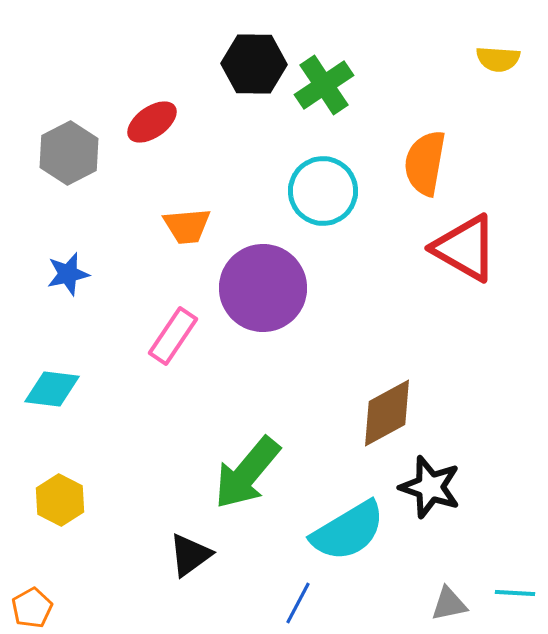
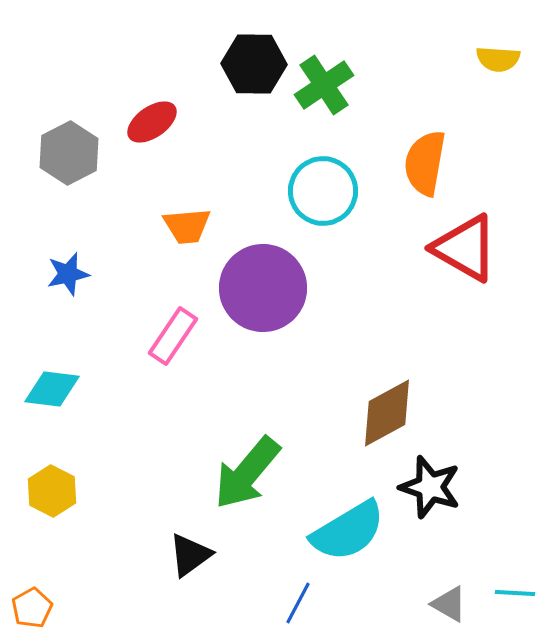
yellow hexagon: moved 8 px left, 9 px up
gray triangle: rotated 42 degrees clockwise
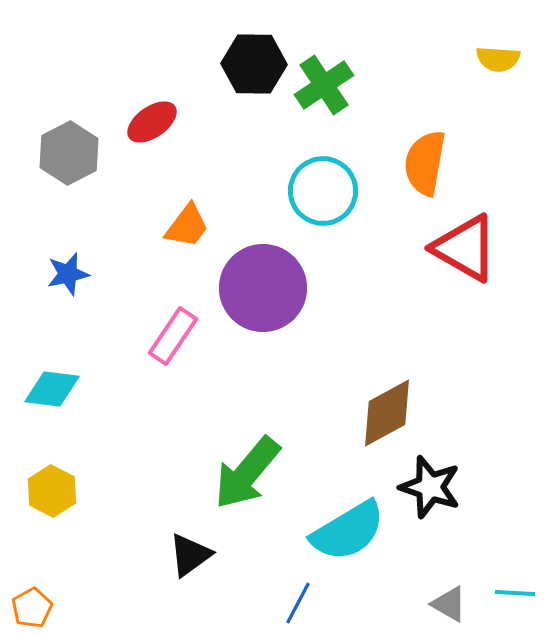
orange trapezoid: rotated 48 degrees counterclockwise
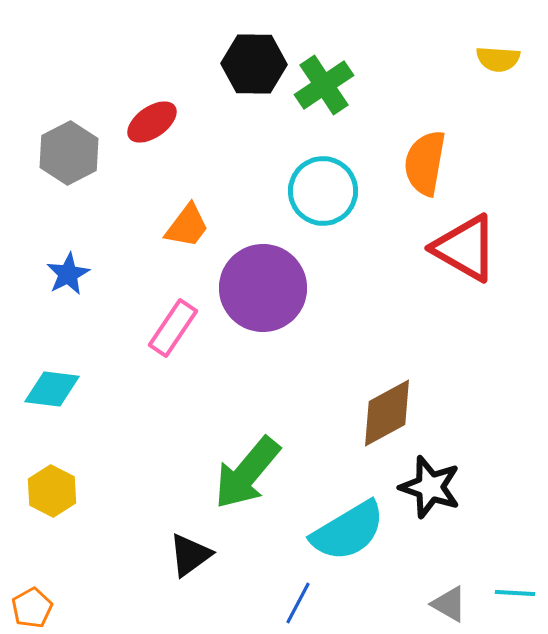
blue star: rotated 15 degrees counterclockwise
pink rectangle: moved 8 px up
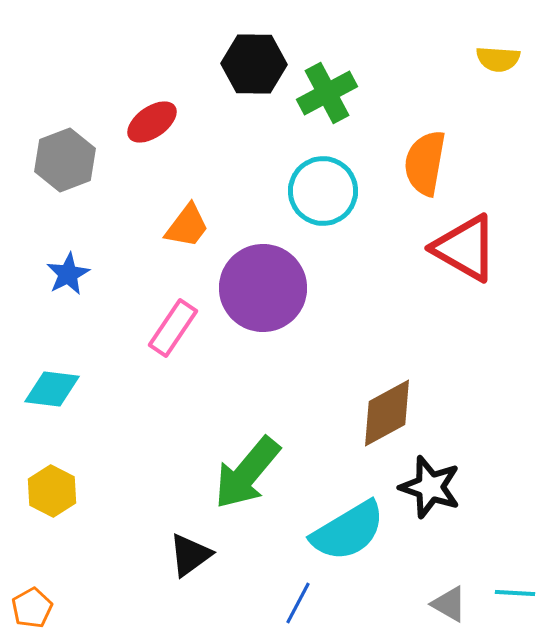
green cross: moved 3 px right, 8 px down; rotated 6 degrees clockwise
gray hexagon: moved 4 px left, 7 px down; rotated 6 degrees clockwise
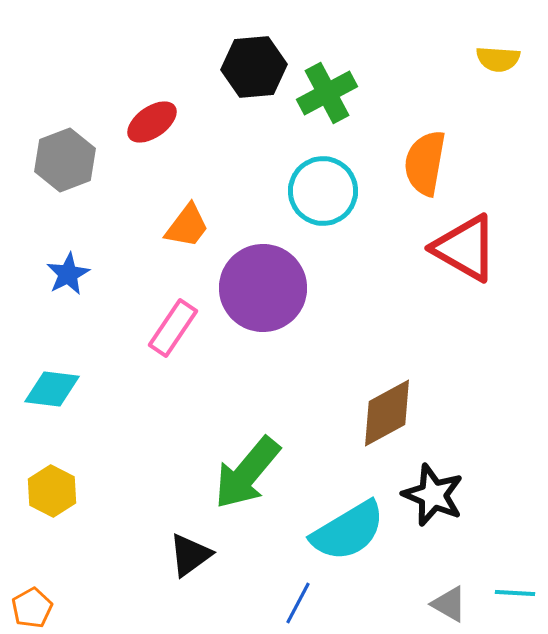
black hexagon: moved 3 px down; rotated 6 degrees counterclockwise
black star: moved 3 px right, 8 px down; rotated 4 degrees clockwise
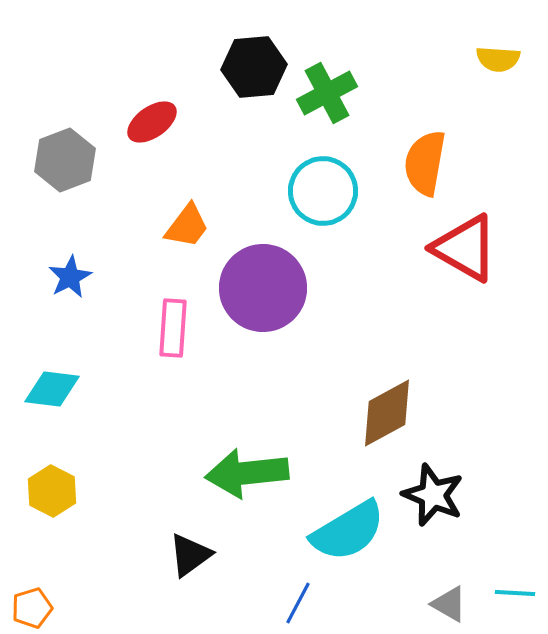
blue star: moved 2 px right, 3 px down
pink rectangle: rotated 30 degrees counterclockwise
green arrow: rotated 44 degrees clockwise
orange pentagon: rotated 12 degrees clockwise
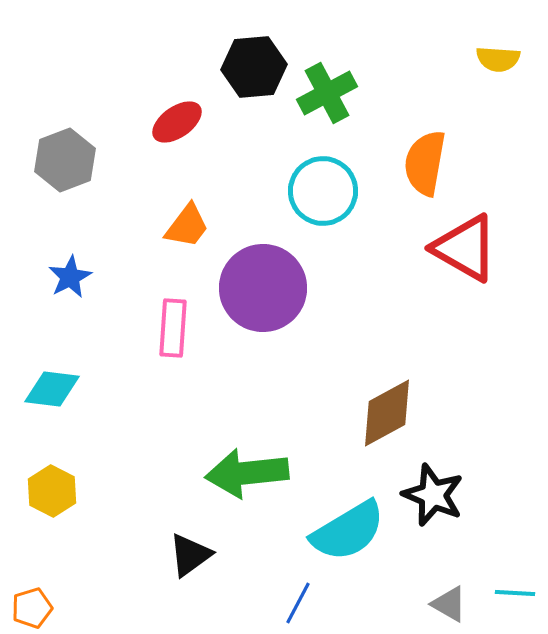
red ellipse: moved 25 px right
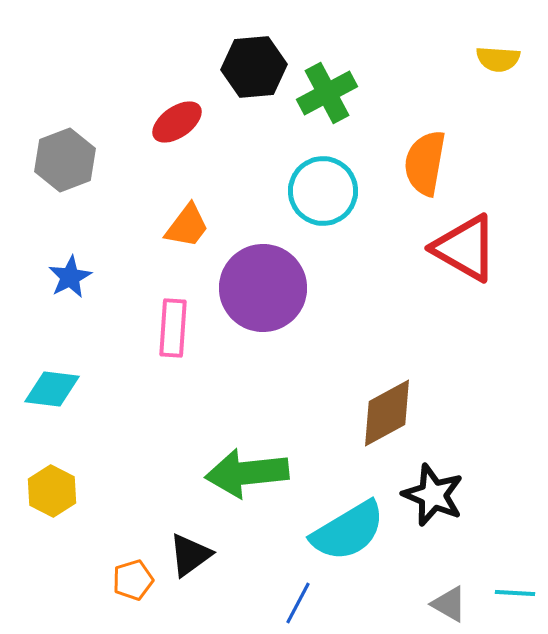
orange pentagon: moved 101 px right, 28 px up
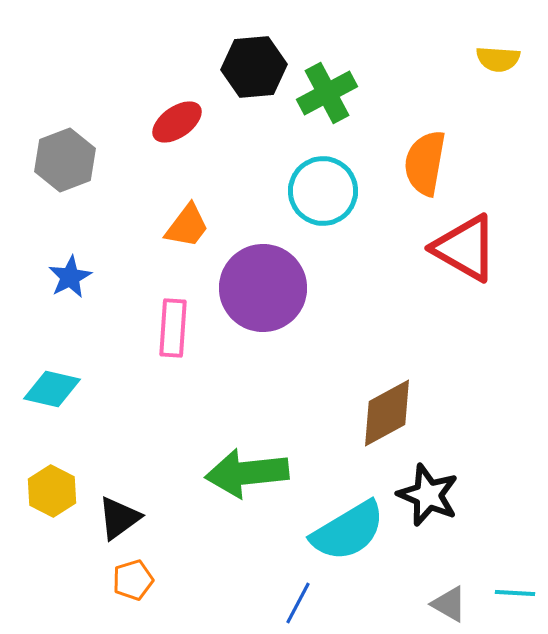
cyan diamond: rotated 6 degrees clockwise
black star: moved 5 px left
black triangle: moved 71 px left, 37 px up
